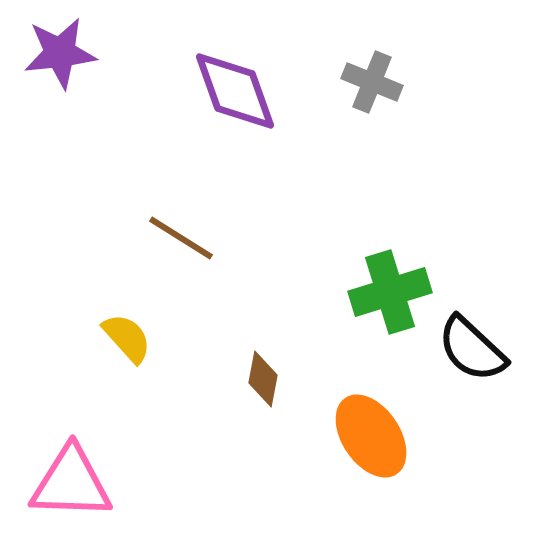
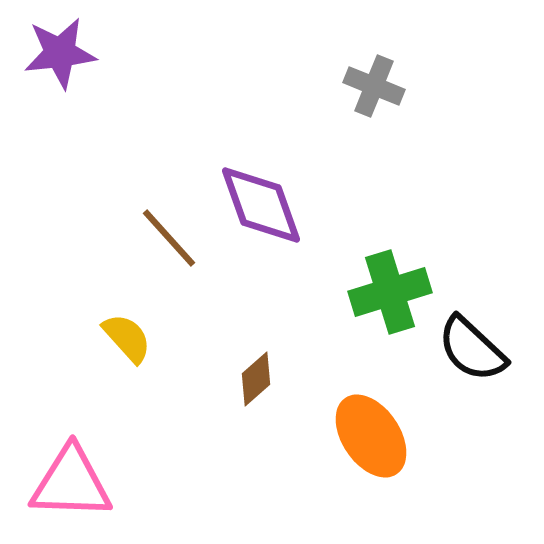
gray cross: moved 2 px right, 4 px down
purple diamond: moved 26 px right, 114 px down
brown line: moved 12 px left; rotated 16 degrees clockwise
brown diamond: moved 7 px left; rotated 38 degrees clockwise
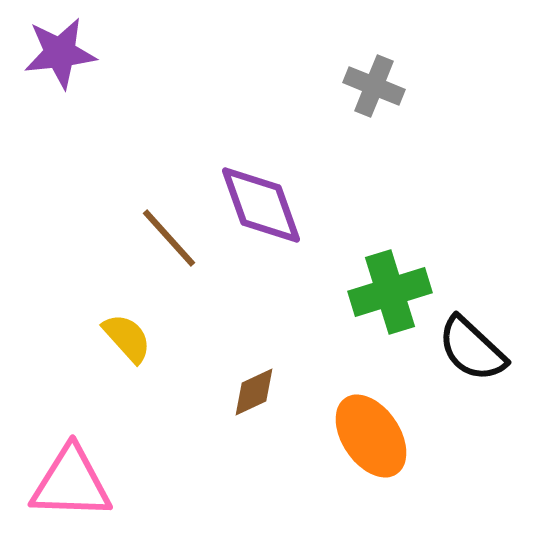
brown diamond: moved 2 px left, 13 px down; rotated 16 degrees clockwise
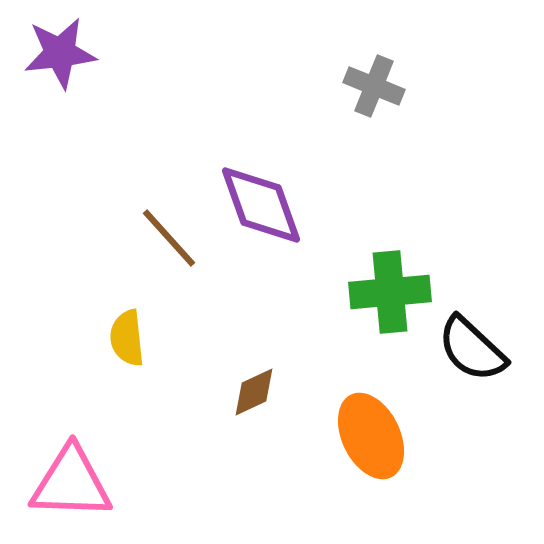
green cross: rotated 12 degrees clockwise
yellow semicircle: rotated 144 degrees counterclockwise
orange ellipse: rotated 8 degrees clockwise
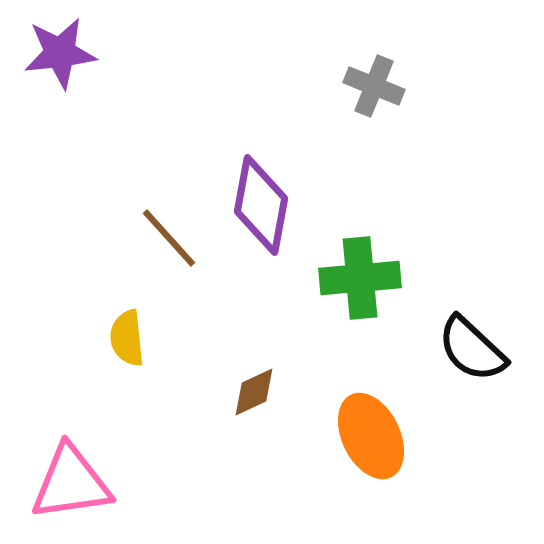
purple diamond: rotated 30 degrees clockwise
green cross: moved 30 px left, 14 px up
pink triangle: rotated 10 degrees counterclockwise
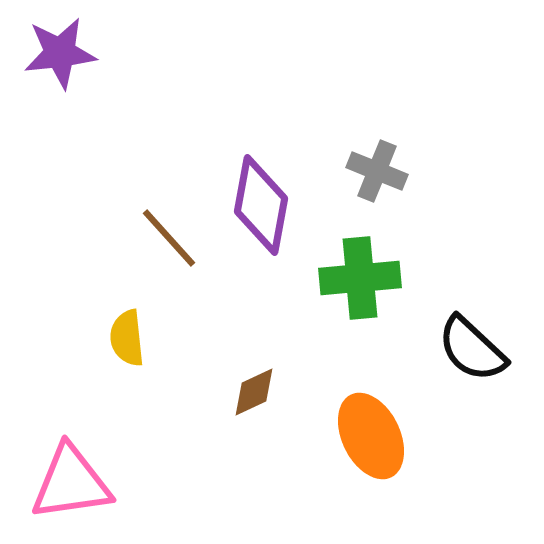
gray cross: moved 3 px right, 85 px down
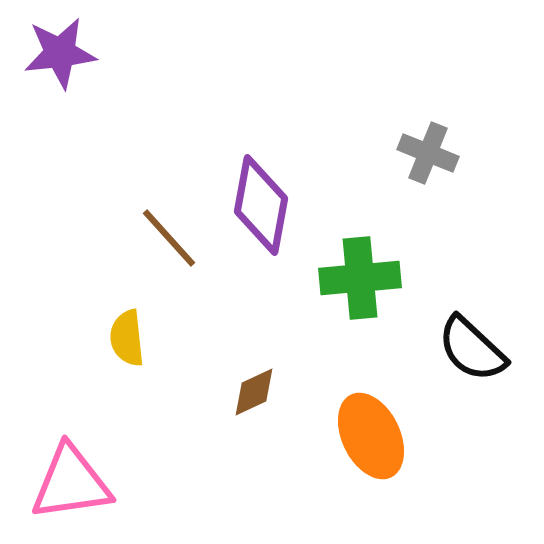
gray cross: moved 51 px right, 18 px up
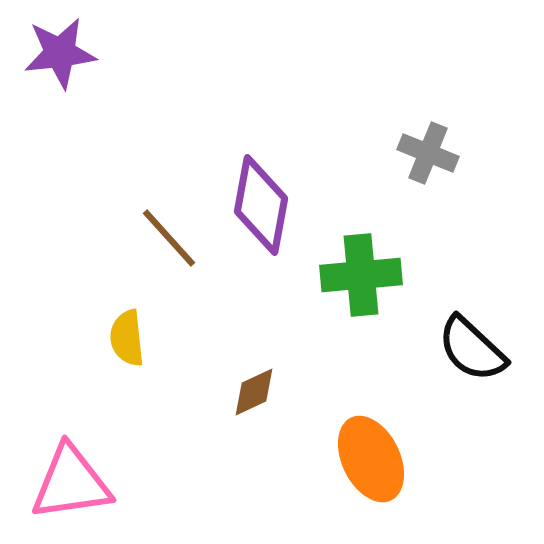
green cross: moved 1 px right, 3 px up
orange ellipse: moved 23 px down
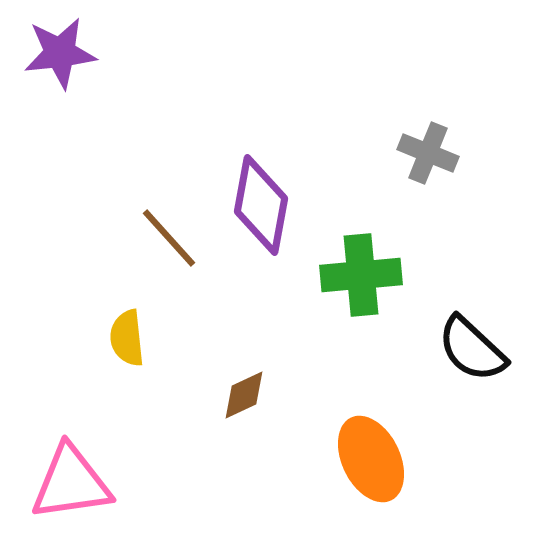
brown diamond: moved 10 px left, 3 px down
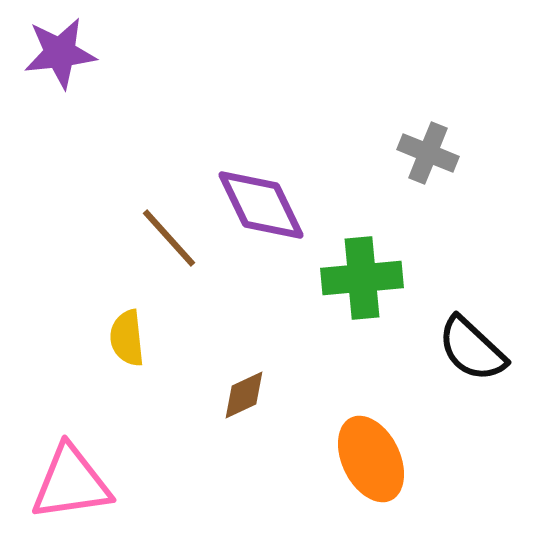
purple diamond: rotated 36 degrees counterclockwise
green cross: moved 1 px right, 3 px down
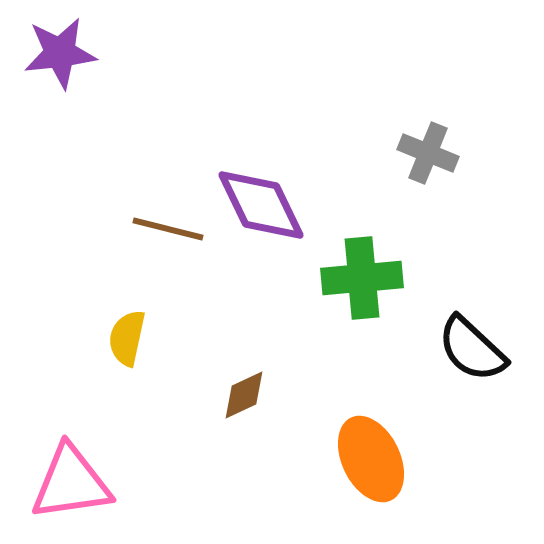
brown line: moved 1 px left, 9 px up; rotated 34 degrees counterclockwise
yellow semicircle: rotated 18 degrees clockwise
